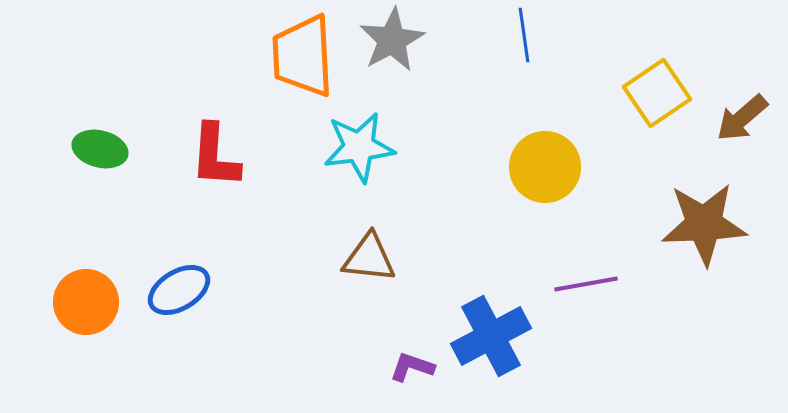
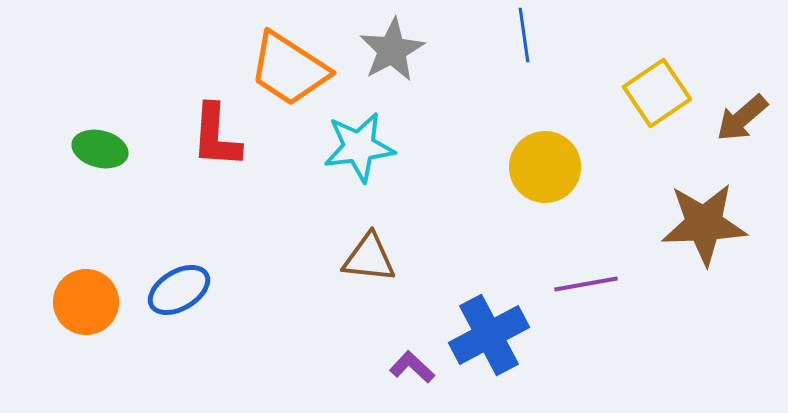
gray star: moved 10 px down
orange trapezoid: moved 14 px left, 13 px down; rotated 54 degrees counterclockwise
red L-shape: moved 1 px right, 20 px up
blue cross: moved 2 px left, 1 px up
purple L-shape: rotated 24 degrees clockwise
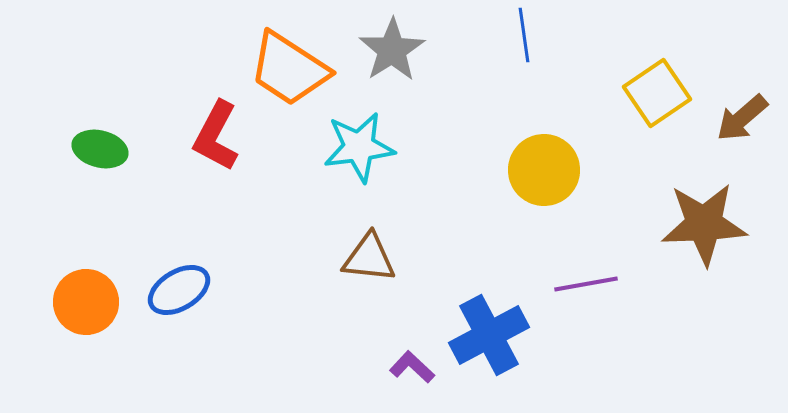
gray star: rotated 4 degrees counterclockwise
red L-shape: rotated 24 degrees clockwise
yellow circle: moved 1 px left, 3 px down
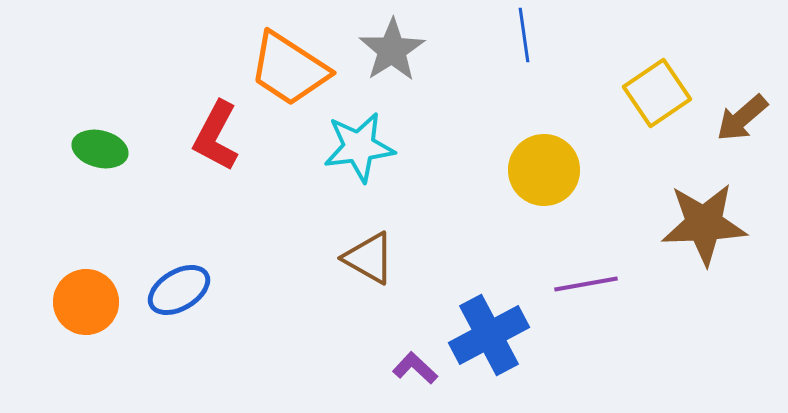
brown triangle: rotated 24 degrees clockwise
purple L-shape: moved 3 px right, 1 px down
